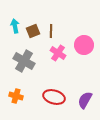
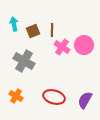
cyan arrow: moved 1 px left, 2 px up
brown line: moved 1 px right, 1 px up
pink cross: moved 4 px right, 6 px up
orange cross: rotated 16 degrees clockwise
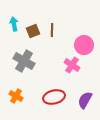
pink cross: moved 10 px right, 18 px down
red ellipse: rotated 30 degrees counterclockwise
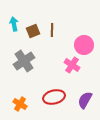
gray cross: rotated 25 degrees clockwise
orange cross: moved 4 px right, 8 px down
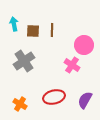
brown square: rotated 24 degrees clockwise
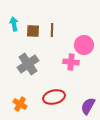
gray cross: moved 4 px right, 3 px down
pink cross: moved 1 px left, 3 px up; rotated 28 degrees counterclockwise
purple semicircle: moved 3 px right, 6 px down
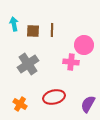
purple semicircle: moved 2 px up
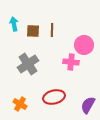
purple semicircle: moved 1 px down
